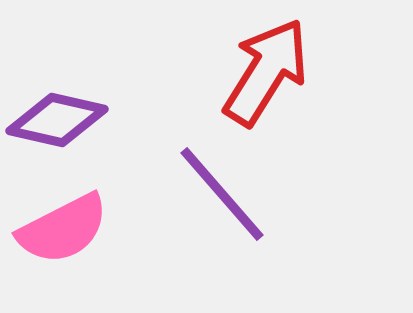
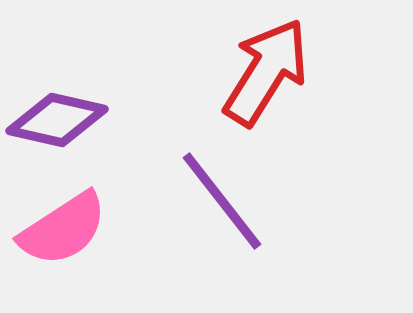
purple line: moved 7 px down; rotated 3 degrees clockwise
pink semicircle: rotated 6 degrees counterclockwise
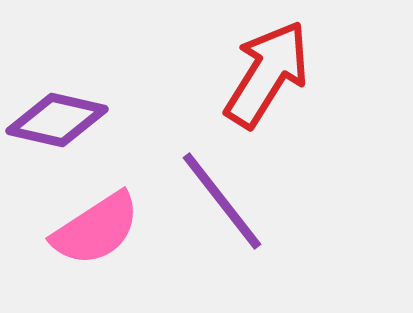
red arrow: moved 1 px right, 2 px down
pink semicircle: moved 33 px right
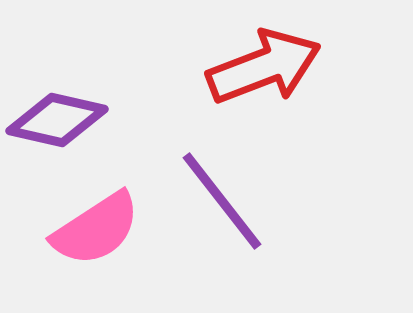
red arrow: moved 3 px left, 7 px up; rotated 37 degrees clockwise
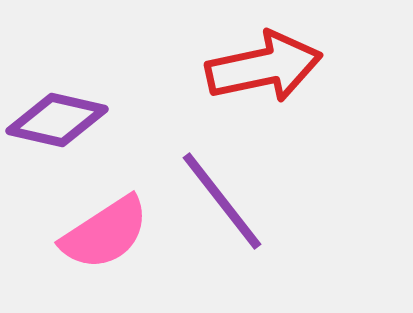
red arrow: rotated 9 degrees clockwise
pink semicircle: moved 9 px right, 4 px down
